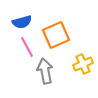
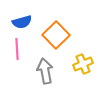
orange square: rotated 20 degrees counterclockwise
pink line: moved 10 px left, 2 px down; rotated 25 degrees clockwise
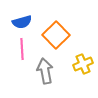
pink line: moved 5 px right
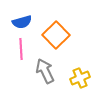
pink line: moved 1 px left
yellow cross: moved 3 px left, 14 px down
gray arrow: rotated 15 degrees counterclockwise
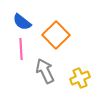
blue semicircle: rotated 54 degrees clockwise
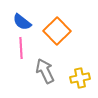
orange square: moved 1 px right, 4 px up
pink line: moved 1 px up
yellow cross: rotated 12 degrees clockwise
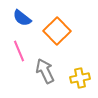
blue semicircle: moved 4 px up
pink line: moved 2 px left, 3 px down; rotated 20 degrees counterclockwise
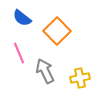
pink line: moved 2 px down
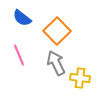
pink line: moved 2 px down
gray arrow: moved 11 px right, 8 px up
yellow cross: rotated 18 degrees clockwise
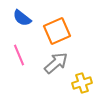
orange square: rotated 20 degrees clockwise
gray arrow: rotated 75 degrees clockwise
yellow cross: moved 2 px right, 5 px down; rotated 24 degrees counterclockwise
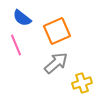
pink line: moved 3 px left, 10 px up
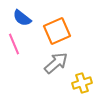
pink line: moved 2 px left, 1 px up
